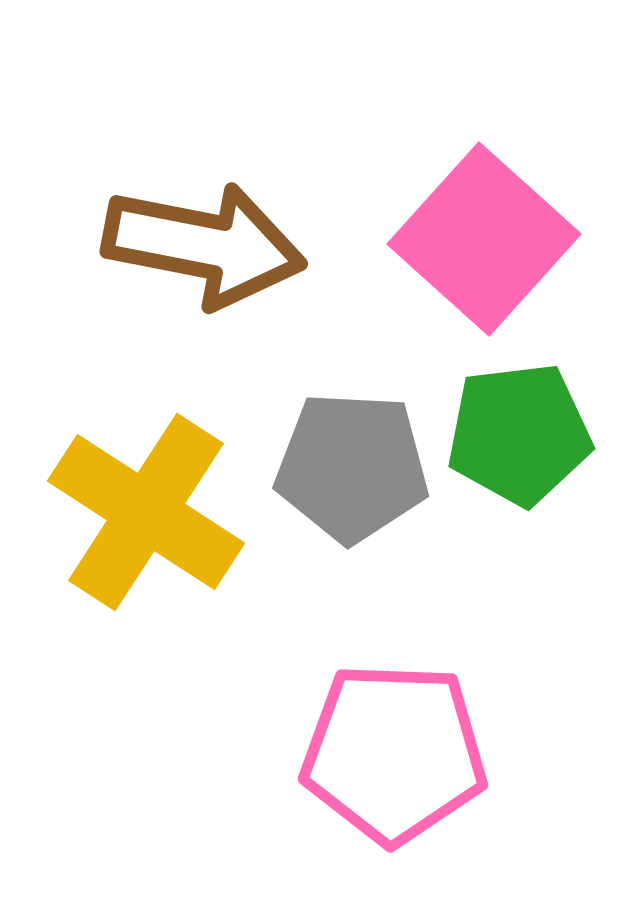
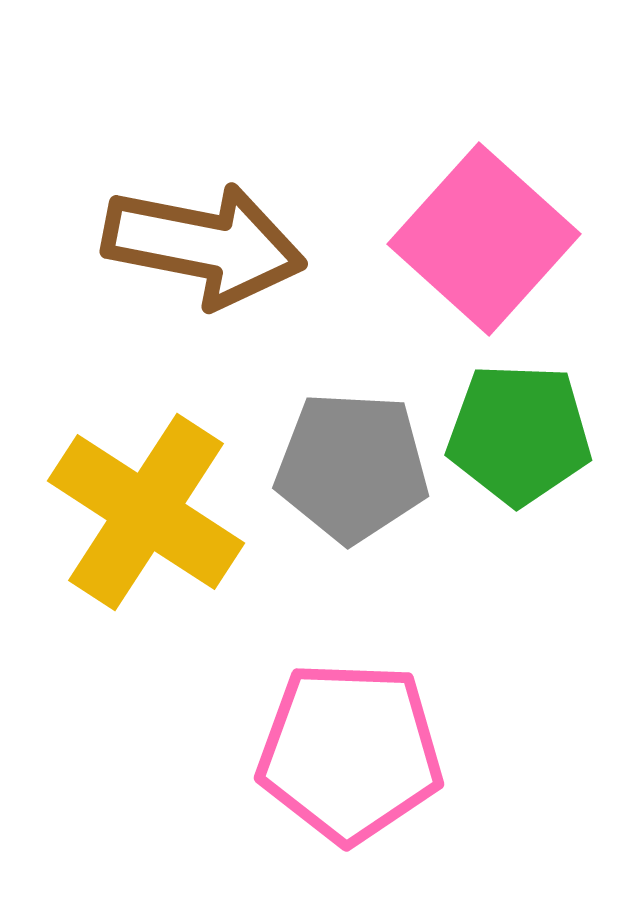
green pentagon: rotated 9 degrees clockwise
pink pentagon: moved 44 px left, 1 px up
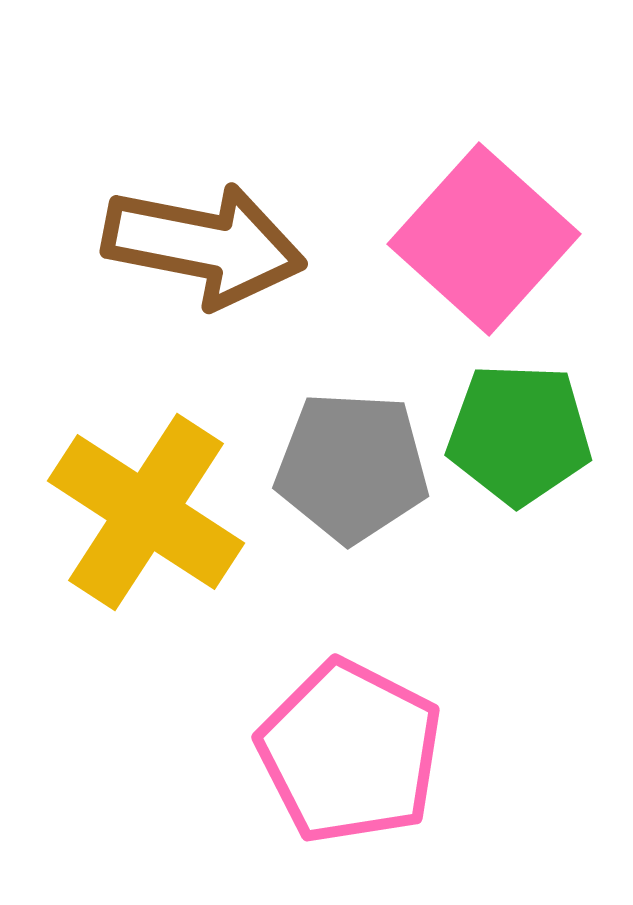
pink pentagon: rotated 25 degrees clockwise
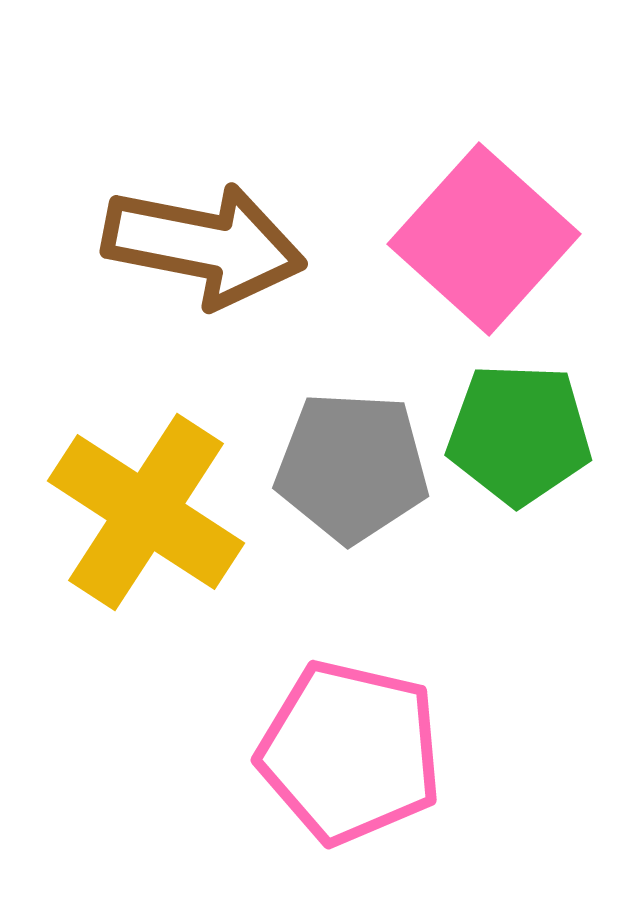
pink pentagon: rotated 14 degrees counterclockwise
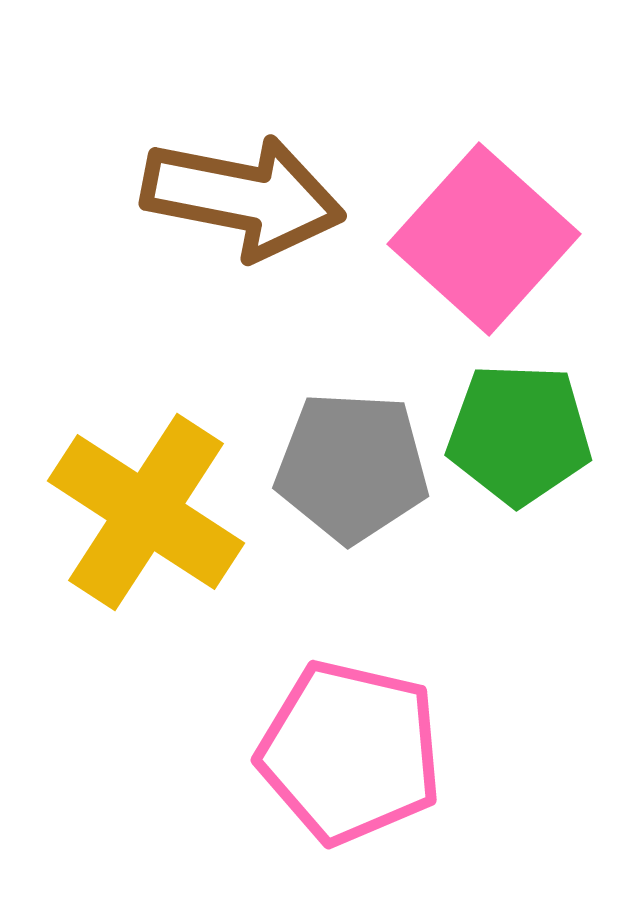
brown arrow: moved 39 px right, 48 px up
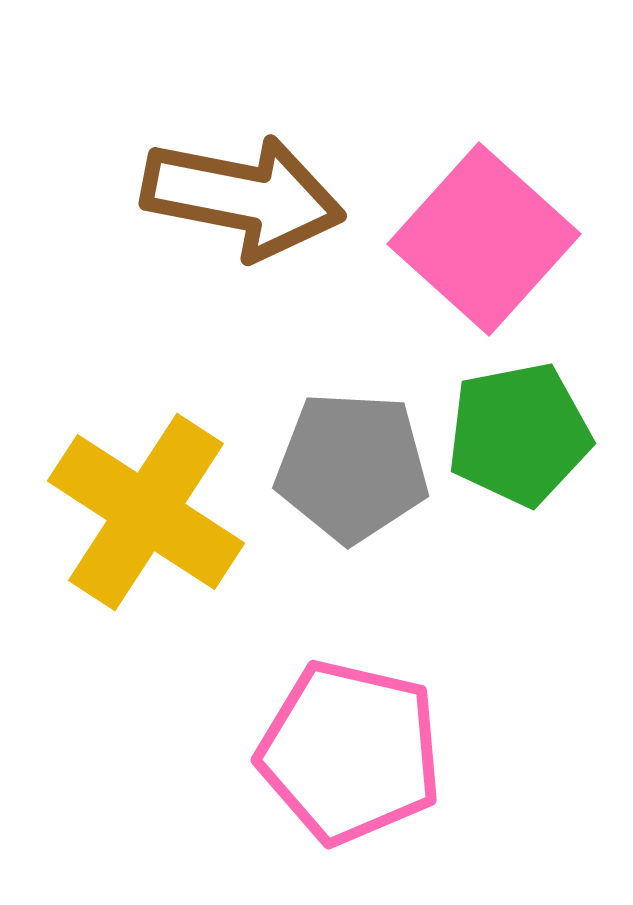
green pentagon: rotated 13 degrees counterclockwise
